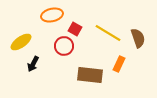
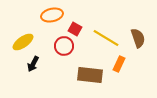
yellow line: moved 2 px left, 5 px down
yellow ellipse: moved 2 px right
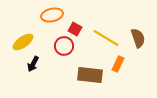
orange rectangle: moved 1 px left
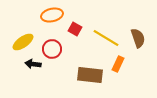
red circle: moved 12 px left, 3 px down
black arrow: rotated 70 degrees clockwise
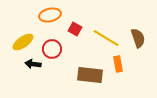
orange ellipse: moved 2 px left
orange rectangle: rotated 35 degrees counterclockwise
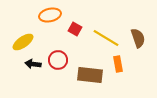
red circle: moved 6 px right, 11 px down
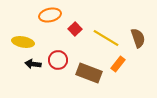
red square: rotated 16 degrees clockwise
yellow ellipse: rotated 45 degrees clockwise
orange rectangle: rotated 49 degrees clockwise
brown rectangle: moved 1 px left, 2 px up; rotated 15 degrees clockwise
